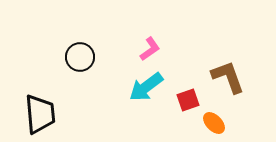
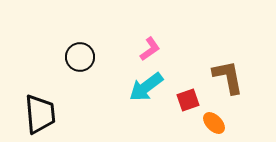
brown L-shape: rotated 9 degrees clockwise
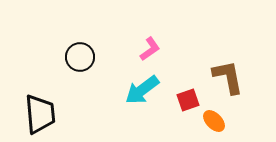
cyan arrow: moved 4 px left, 3 px down
orange ellipse: moved 2 px up
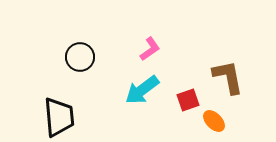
black trapezoid: moved 19 px right, 3 px down
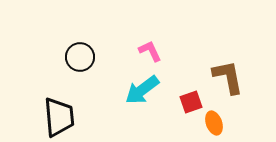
pink L-shape: moved 2 px down; rotated 80 degrees counterclockwise
red square: moved 3 px right, 2 px down
orange ellipse: moved 2 px down; rotated 25 degrees clockwise
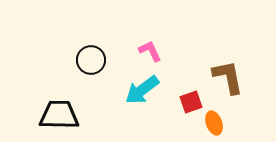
black circle: moved 11 px right, 3 px down
black trapezoid: moved 2 px up; rotated 84 degrees counterclockwise
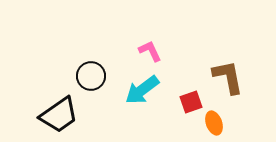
black circle: moved 16 px down
black trapezoid: rotated 144 degrees clockwise
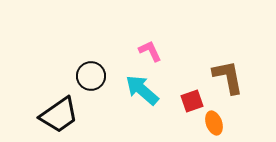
cyan arrow: rotated 78 degrees clockwise
red square: moved 1 px right, 1 px up
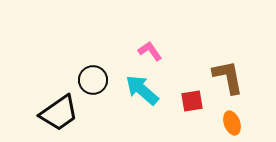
pink L-shape: rotated 10 degrees counterclockwise
black circle: moved 2 px right, 4 px down
red square: rotated 10 degrees clockwise
black trapezoid: moved 2 px up
orange ellipse: moved 18 px right
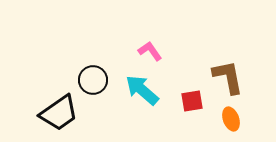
orange ellipse: moved 1 px left, 4 px up
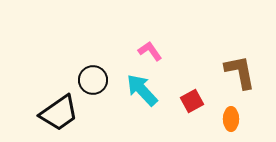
brown L-shape: moved 12 px right, 5 px up
cyan arrow: rotated 6 degrees clockwise
red square: rotated 20 degrees counterclockwise
orange ellipse: rotated 20 degrees clockwise
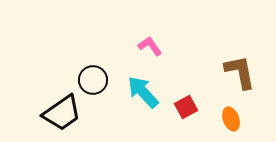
pink L-shape: moved 5 px up
cyan arrow: moved 1 px right, 2 px down
red square: moved 6 px left, 6 px down
black trapezoid: moved 3 px right
orange ellipse: rotated 20 degrees counterclockwise
